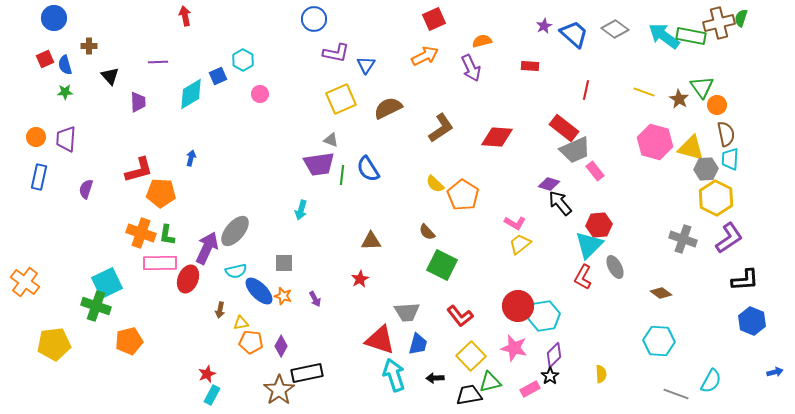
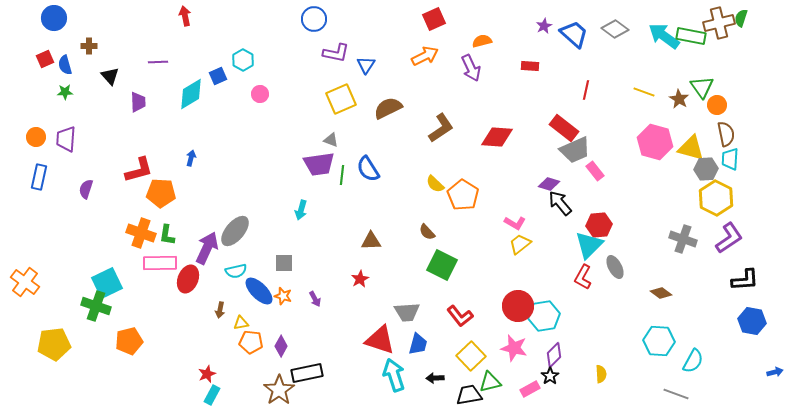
blue hexagon at (752, 321): rotated 12 degrees counterclockwise
cyan semicircle at (711, 381): moved 18 px left, 20 px up
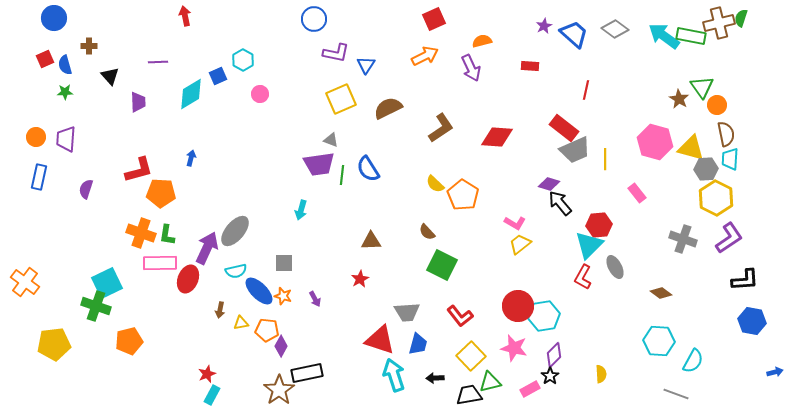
yellow line at (644, 92): moved 39 px left, 67 px down; rotated 70 degrees clockwise
pink rectangle at (595, 171): moved 42 px right, 22 px down
orange pentagon at (251, 342): moved 16 px right, 12 px up
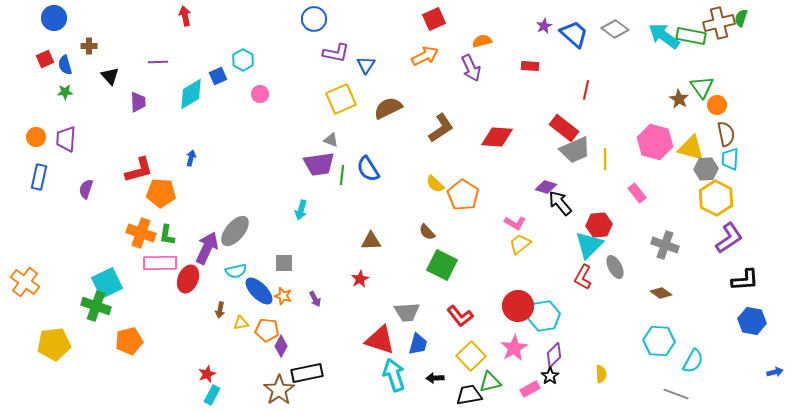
purple diamond at (549, 184): moved 3 px left, 3 px down
gray cross at (683, 239): moved 18 px left, 6 px down
pink star at (514, 348): rotated 28 degrees clockwise
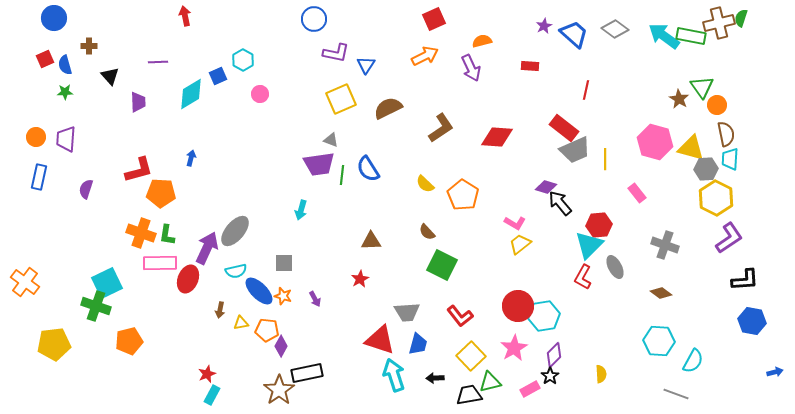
yellow semicircle at (435, 184): moved 10 px left
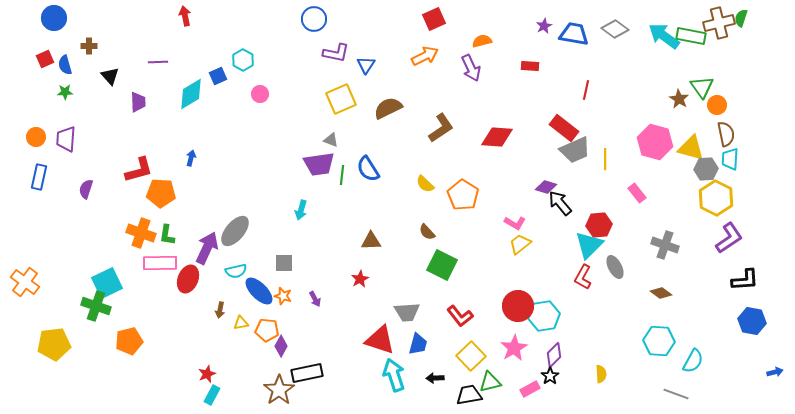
blue trapezoid at (574, 34): rotated 32 degrees counterclockwise
